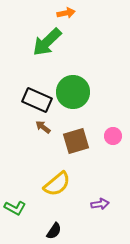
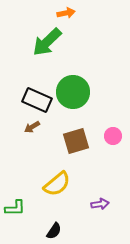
brown arrow: moved 11 px left; rotated 70 degrees counterclockwise
green L-shape: rotated 30 degrees counterclockwise
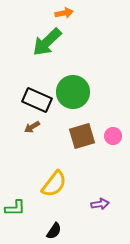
orange arrow: moved 2 px left
brown square: moved 6 px right, 5 px up
yellow semicircle: moved 3 px left; rotated 12 degrees counterclockwise
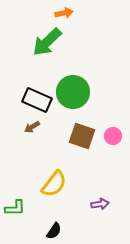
brown square: rotated 36 degrees clockwise
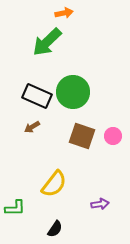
black rectangle: moved 4 px up
black semicircle: moved 1 px right, 2 px up
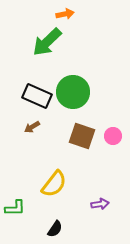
orange arrow: moved 1 px right, 1 px down
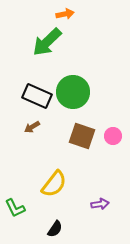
green L-shape: rotated 65 degrees clockwise
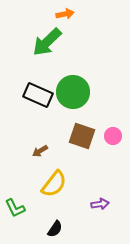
black rectangle: moved 1 px right, 1 px up
brown arrow: moved 8 px right, 24 px down
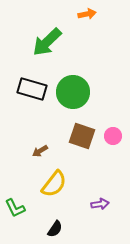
orange arrow: moved 22 px right
black rectangle: moved 6 px left, 6 px up; rotated 8 degrees counterclockwise
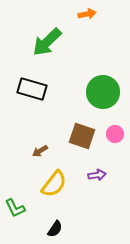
green circle: moved 30 px right
pink circle: moved 2 px right, 2 px up
purple arrow: moved 3 px left, 29 px up
